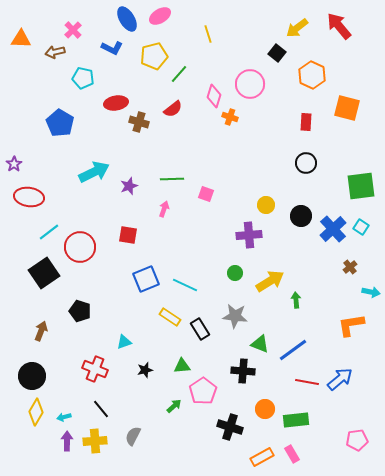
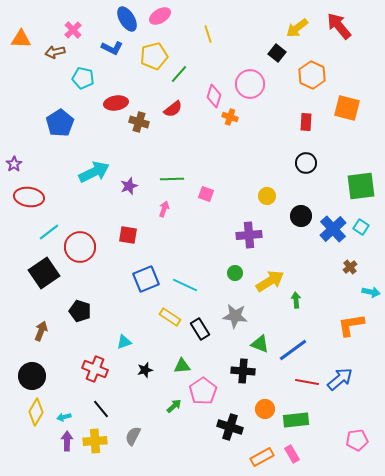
blue pentagon at (60, 123): rotated 8 degrees clockwise
yellow circle at (266, 205): moved 1 px right, 9 px up
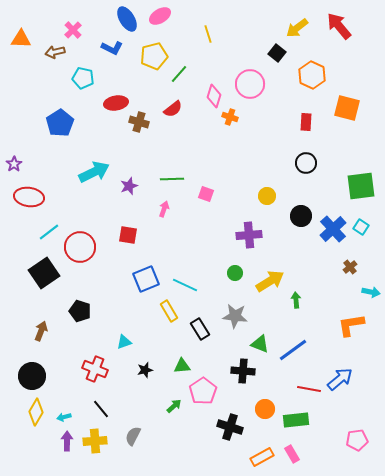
yellow rectangle at (170, 317): moved 1 px left, 6 px up; rotated 25 degrees clockwise
red line at (307, 382): moved 2 px right, 7 px down
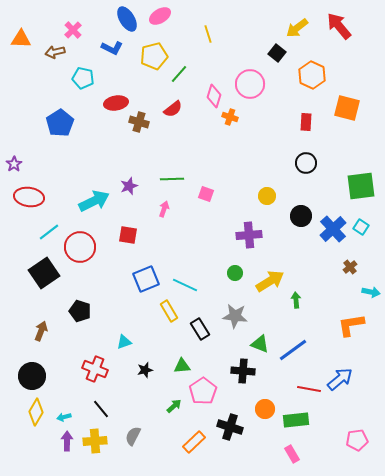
cyan arrow at (94, 172): moved 29 px down
orange rectangle at (262, 457): moved 68 px left, 15 px up; rotated 15 degrees counterclockwise
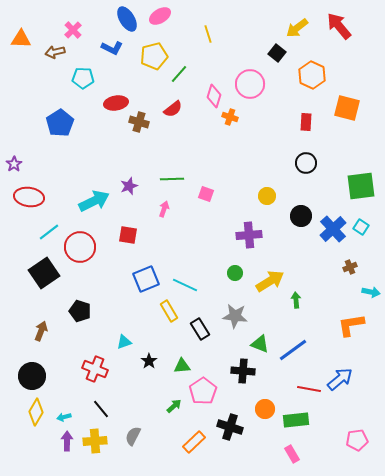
cyan pentagon at (83, 78): rotated 10 degrees counterclockwise
brown cross at (350, 267): rotated 16 degrees clockwise
black star at (145, 370): moved 4 px right, 9 px up; rotated 21 degrees counterclockwise
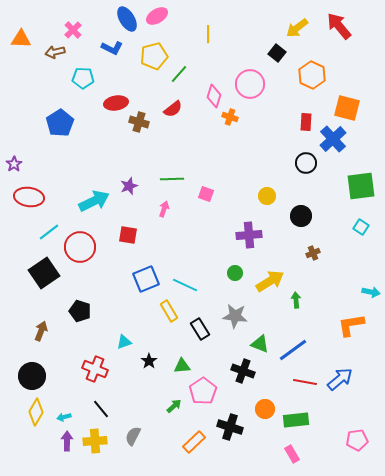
pink ellipse at (160, 16): moved 3 px left
yellow line at (208, 34): rotated 18 degrees clockwise
blue cross at (333, 229): moved 90 px up
brown cross at (350, 267): moved 37 px left, 14 px up
black cross at (243, 371): rotated 15 degrees clockwise
red line at (309, 389): moved 4 px left, 7 px up
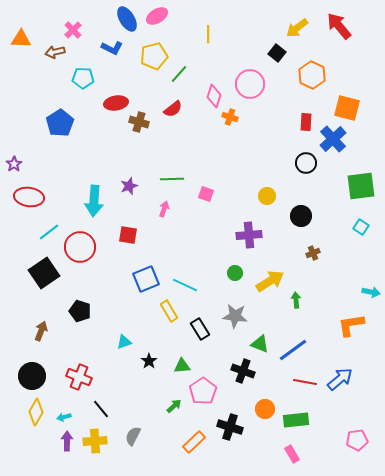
cyan arrow at (94, 201): rotated 120 degrees clockwise
red cross at (95, 369): moved 16 px left, 8 px down
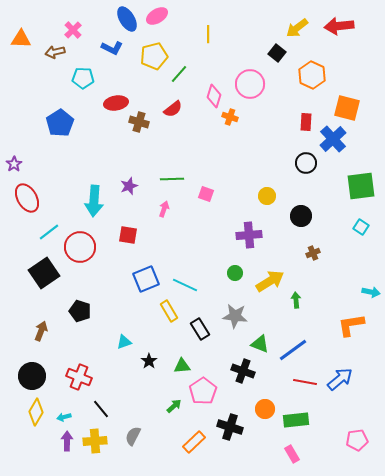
red arrow at (339, 26): rotated 56 degrees counterclockwise
red ellipse at (29, 197): moved 2 px left, 1 px down; rotated 52 degrees clockwise
